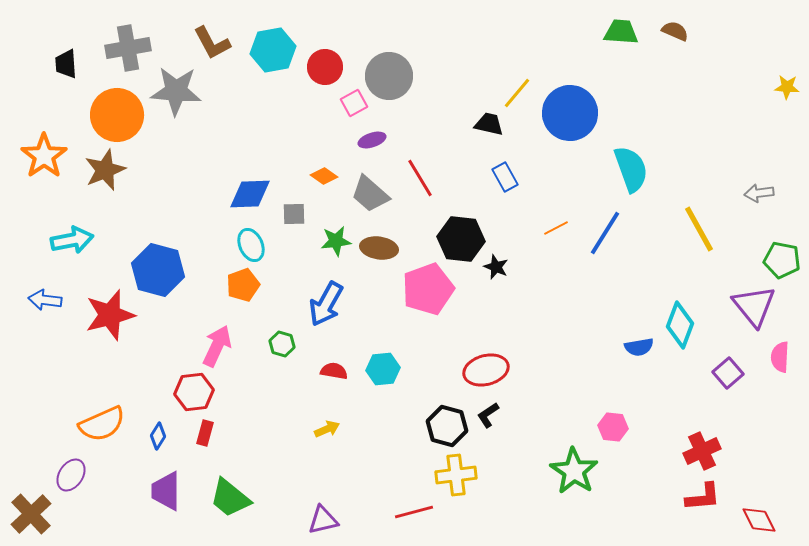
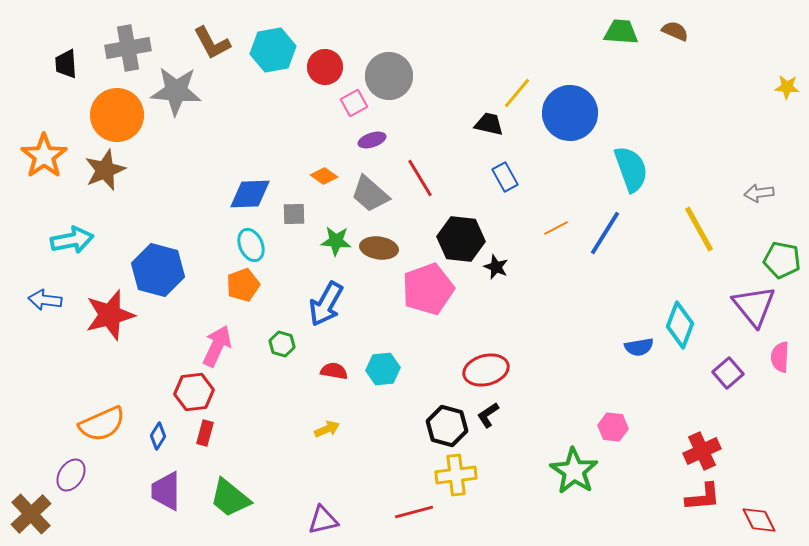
green star at (336, 241): rotated 12 degrees clockwise
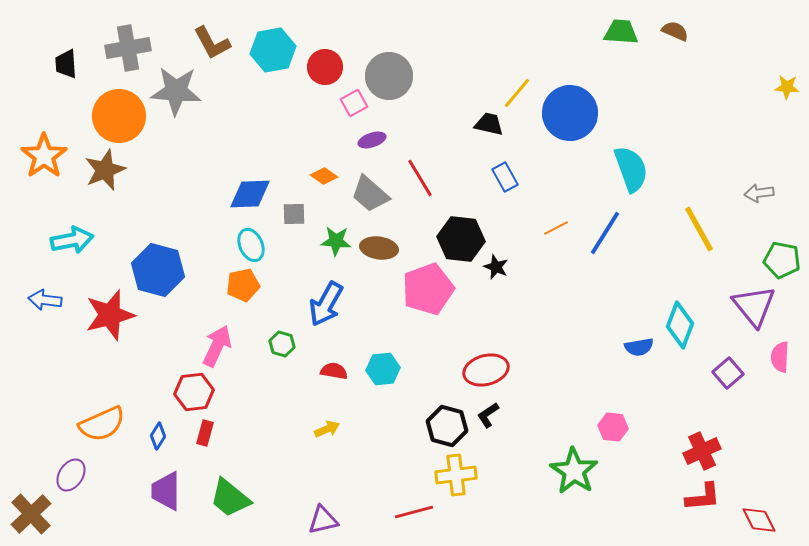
orange circle at (117, 115): moved 2 px right, 1 px down
orange pentagon at (243, 285): rotated 8 degrees clockwise
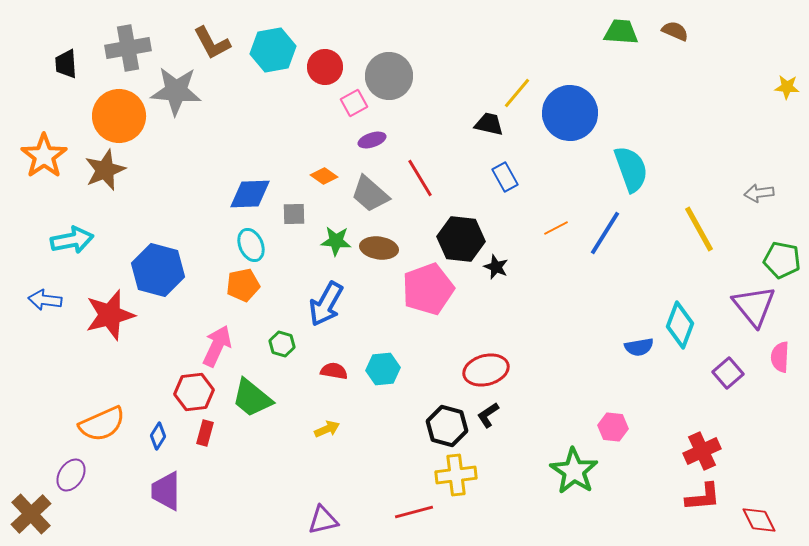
green trapezoid at (230, 498): moved 22 px right, 100 px up
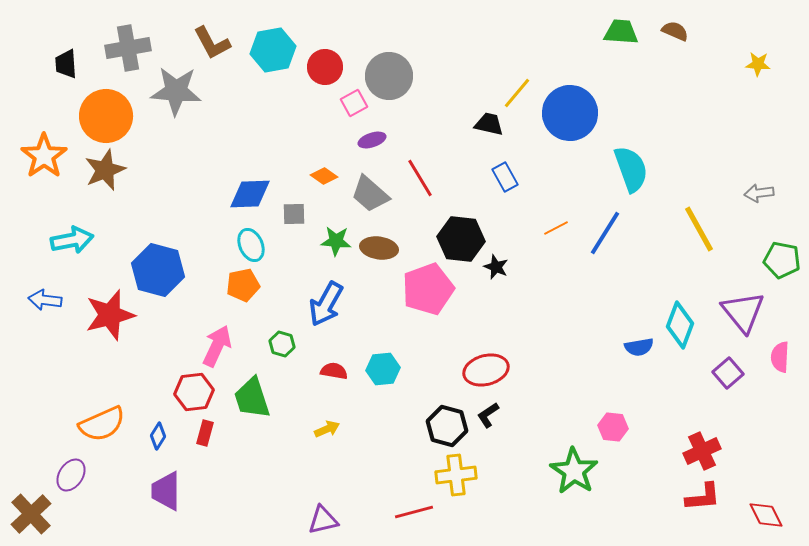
yellow star at (787, 87): moved 29 px left, 23 px up
orange circle at (119, 116): moved 13 px left
purple triangle at (754, 306): moved 11 px left, 6 px down
green trapezoid at (252, 398): rotated 33 degrees clockwise
red diamond at (759, 520): moved 7 px right, 5 px up
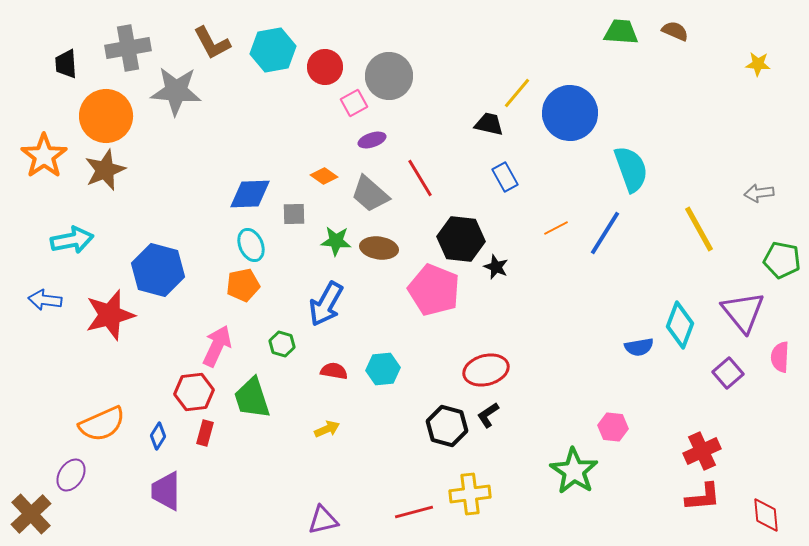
pink pentagon at (428, 289): moved 6 px right, 1 px down; rotated 30 degrees counterclockwise
yellow cross at (456, 475): moved 14 px right, 19 px down
red diamond at (766, 515): rotated 21 degrees clockwise
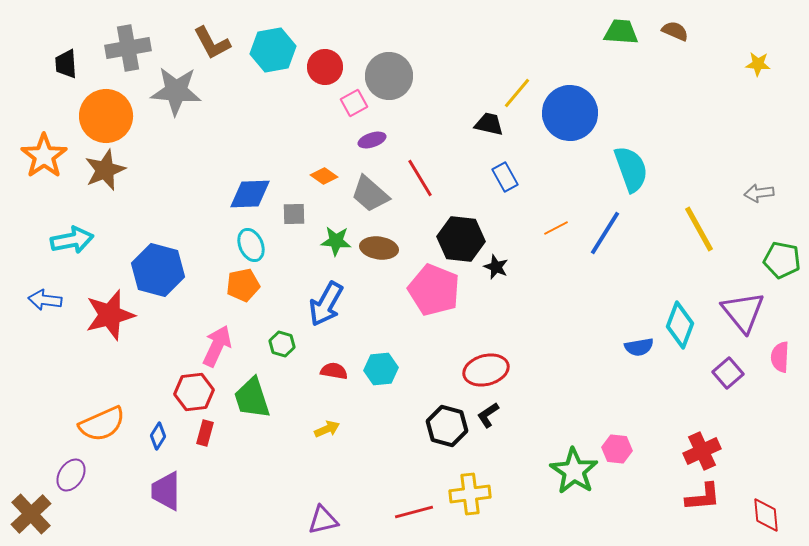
cyan hexagon at (383, 369): moved 2 px left
pink hexagon at (613, 427): moved 4 px right, 22 px down
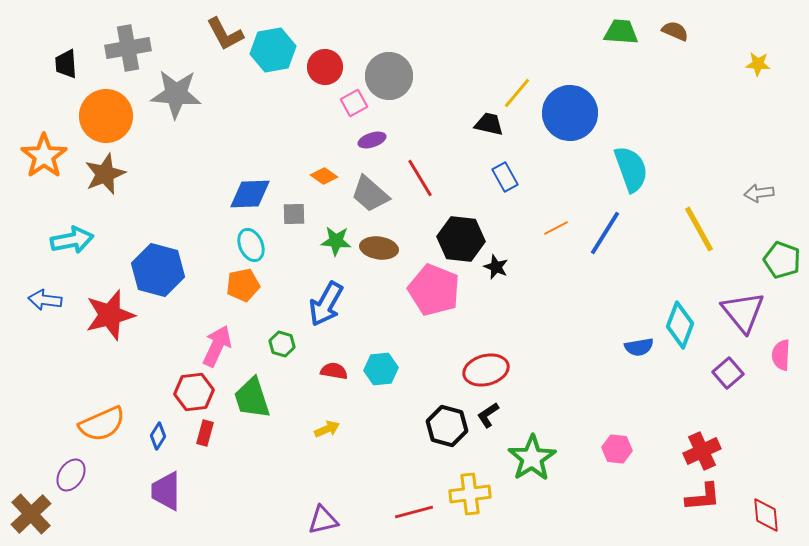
brown L-shape at (212, 43): moved 13 px right, 9 px up
gray star at (176, 91): moved 3 px down
brown star at (105, 170): moved 4 px down
green pentagon at (782, 260): rotated 9 degrees clockwise
pink semicircle at (780, 357): moved 1 px right, 2 px up
green star at (574, 471): moved 42 px left, 13 px up; rotated 6 degrees clockwise
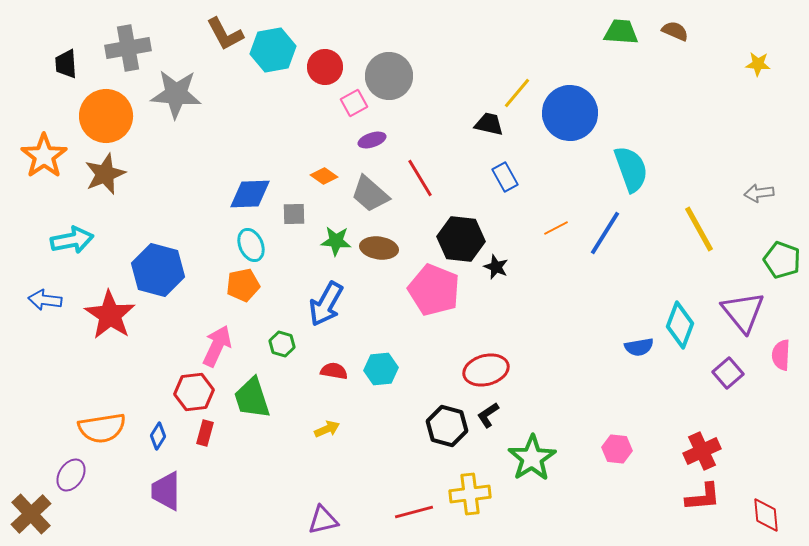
red star at (110, 315): rotated 24 degrees counterclockwise
orange semicircle at (102, 424): moved 4 px down; rotated 15 degrees clockwise
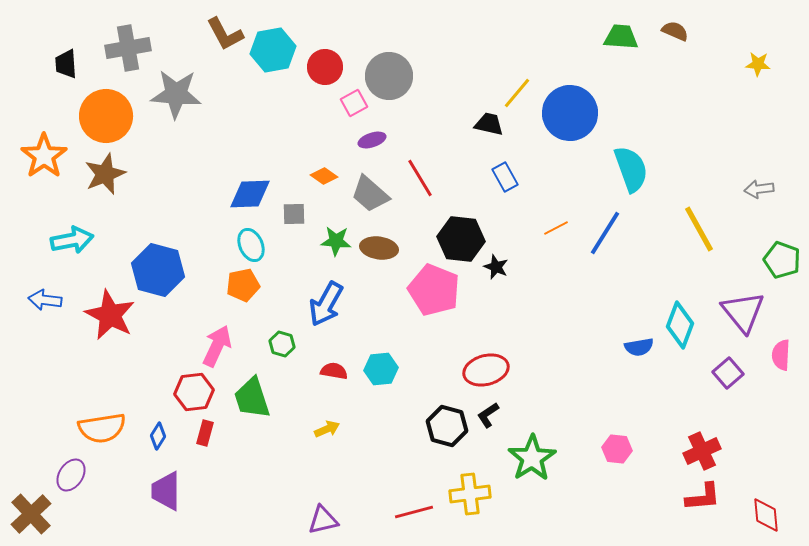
green trapezoid at (621, 32): moved 5 px down
gray arrow at (759, 193): moved 4 px up
red star at (110, 315): rotated 6 degrees counterclockwise
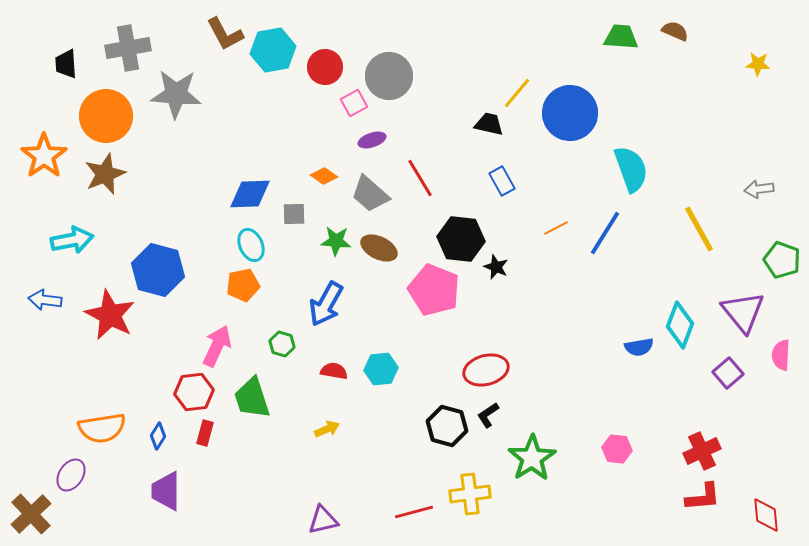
blue rectangle at (505, 177): moved 3 px left, 4 px down
brown ellipse at (379, 248): rotated 18 degrees clockwise
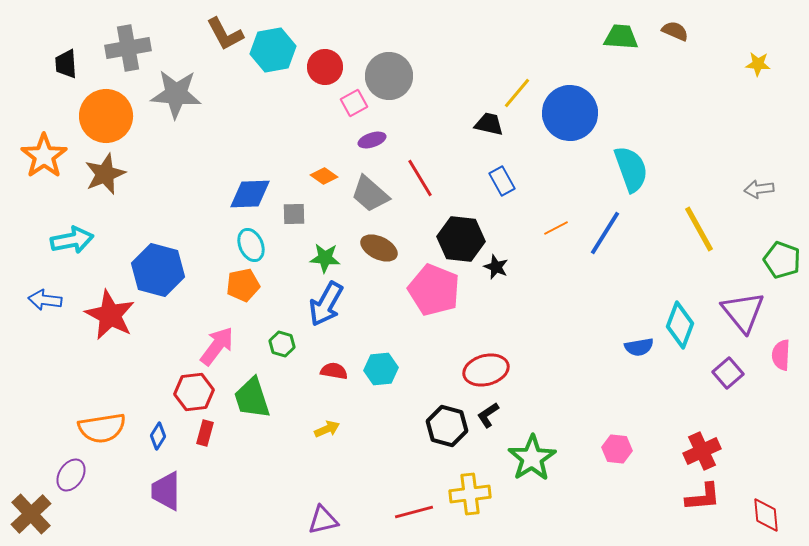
green star at (336, 241): moved 11 px left, 17 px down
pink arrow at (217, 346): rotated 12 degrees clockwise
